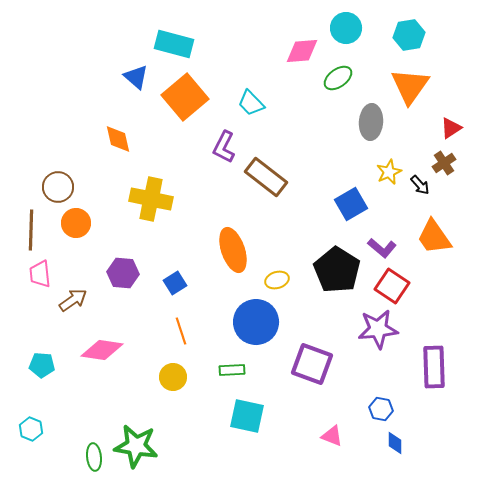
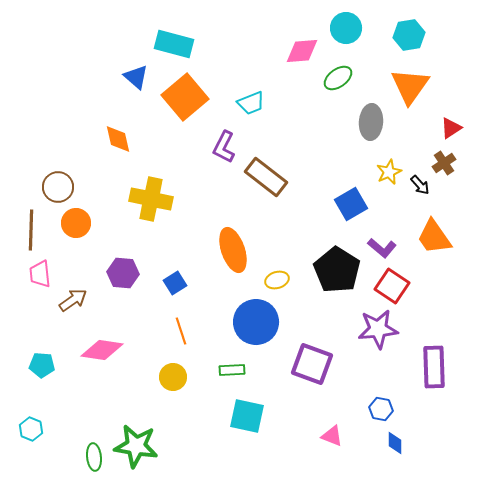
cyan trapezoid at (251, 103): rotated 68 degrees counterclockwise
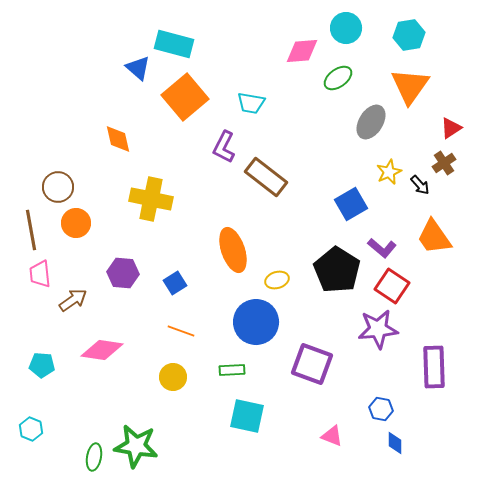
blue triangle at (136, 77): moved 2 px right, 9 px up
cyan trapezoid at (251, 103): rotated 32 degrees clockwise
gray ellipse at (371, 122): rotated 28 degrees clockwise
brown line at (31, 230): rotated 12 degrees counterclockwise
orange line at (181, 331): rotated 52 degrees counterclockwise
green ellipse at (94, 457): rotated 16 degrees clockwise
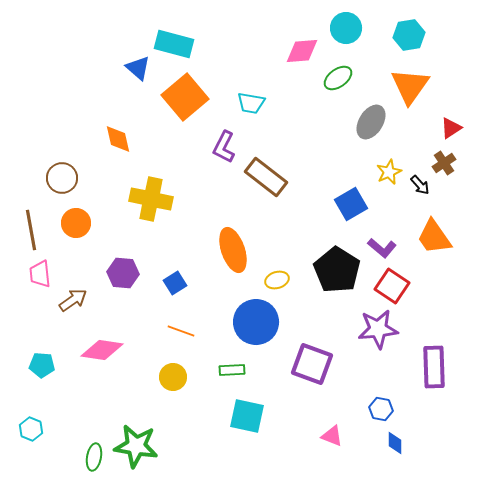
brown circle at (58, 187): moved 4 px right, 9 px up
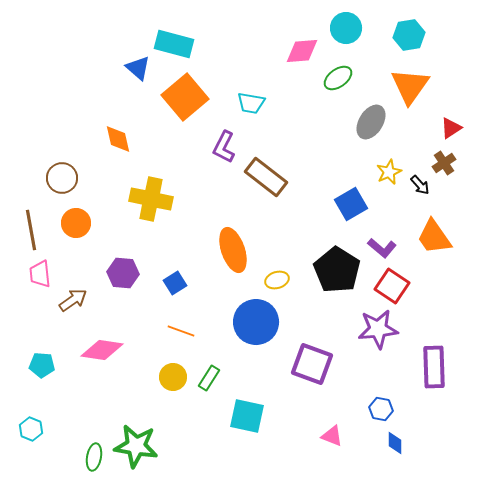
green rectangle at (232, 370): moved 23 px left, 8 px down; rotated 55 degrees counterclockwise
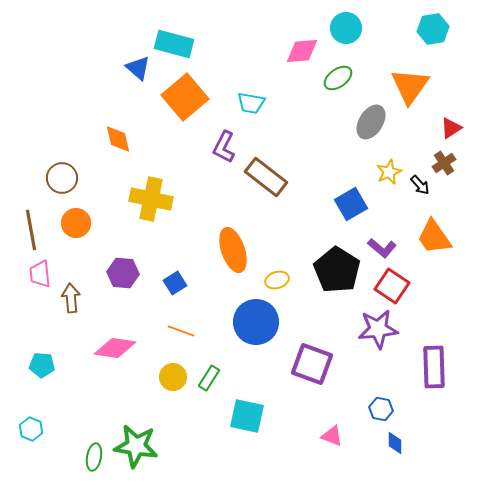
cyan hexagon at (409, 35): moved 24 px right, 6 px up
brown arrow at (73, 300): moved 2 px left, 2 px up; rotated 60 degrees counterclockwise
pink diamond at (102, 350): moved 13 px right, 2 px up
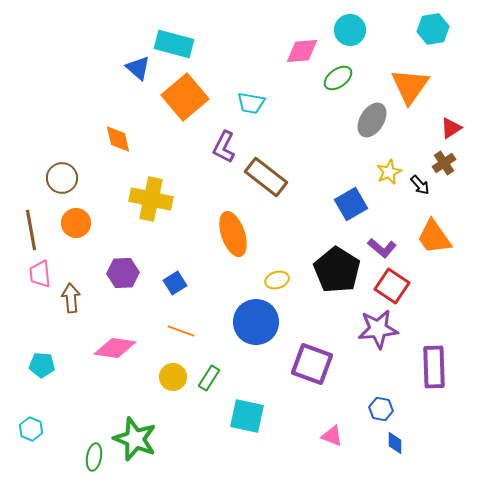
cyan circle at (346, 28): moved 4 px right, 2 px down
gray ellipse at (371, 122): moved 1 px right, 2 px up
orange ellipse at (233, 250): moved 16 px up
purple hexagon at (123, 273): rotated 8 degrees counterclockwise
green star at (136, 446): moved 1 px left, 7 px up; rotated 12 degrees clockwise
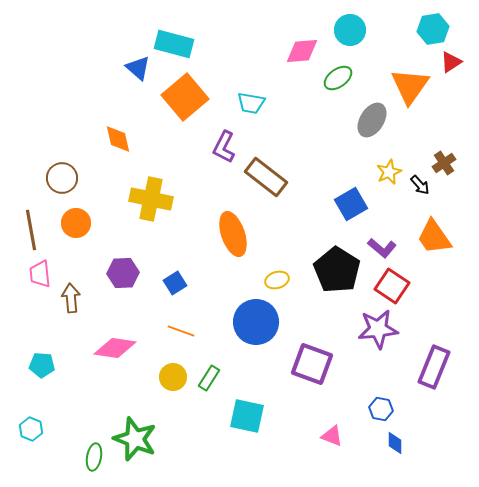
red triangle at (451, 128): moved 66 px up
purple rectangle at (434, 367): rotated 24 degrees clockwise
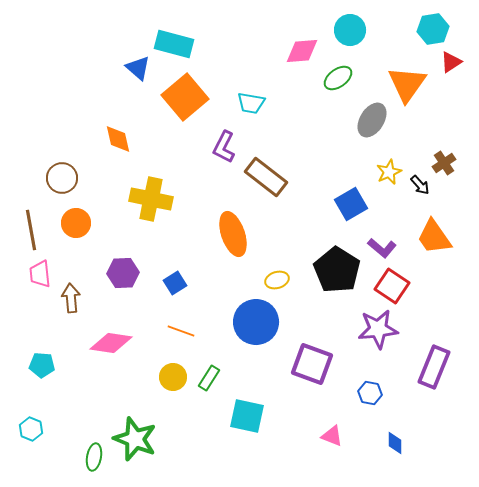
orange triangle at (410, 86): moved 3 px left, 2 px up
pink diamond at (115, 348): moved 4 px left, 5 px up
blue hexagon at (381, 409): moved 11 px left, 16 px up
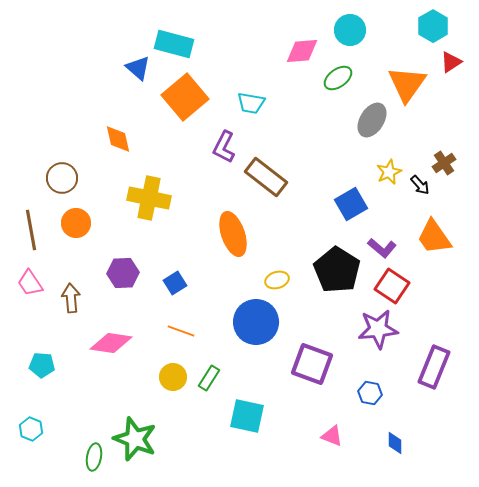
cyan hexagon at (433, 29): moved 3 px up; rotated 20 degrees counterclockwise
yellow cross at (151, 199): moved 2 px left, 1 px up
pink trapezoid at (40, 274): moved 10 px left, 9 px down; rotated 28 degrees counterclockwise
